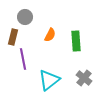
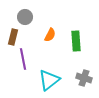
gray cross: rotated 21 degrees counterclockwise
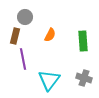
brown rectangle: moved 2 px right, 1 px up
green rectangle: moved 7 px right
cyan triangle: rotated 15 degrees counterclockwise
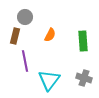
purple line: moved 2 px right, 2 px down
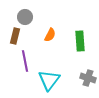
green rectangle: moved 3 px left
gray cross: moved 4 px right
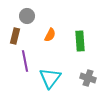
gray circle: moved 2 px right, 1 px up
cyan triangle: moved 1 px right, 2 px up
